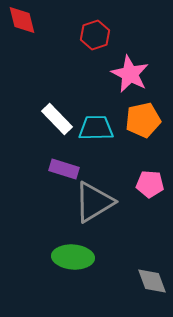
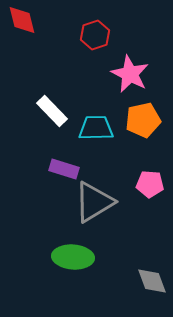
white rectangle: moved 5 px left, 8 px up
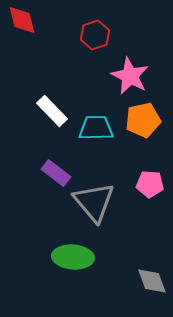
pink star: moved 2 px down
purple rectangle: moved 8 px left, 4 px down; rotated 20 degrees clockwise
gray triangle: rotated 39 degrees counterclockwise
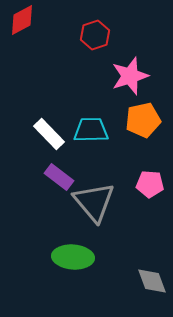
red diamond: rotated 76 degrees clockwise
pink star: rotated 27 degrees clockwise
white rectangle: moved 3 px left, 23 px down
cyan trapezoid: moved 5 px left, 2 px down
purple rectangle: moved 3 px right, 4 px down
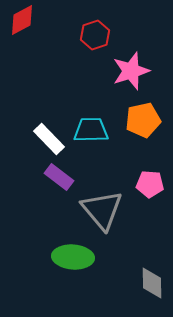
pink star: moved 1 px right, 5 px up
white rectangle: moved 5 px down
gray triangle: moved 8 px right, 8 px down
gray diamond: moved 2 px down; rotated 20 degrees clockwise
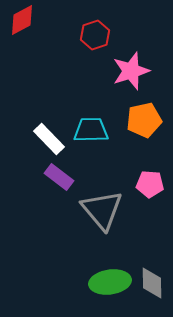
orange pentagon: moved 1 px right
green ellipse: moved 37 px right, 25 px down; rotated 12 degrees counterclockwise
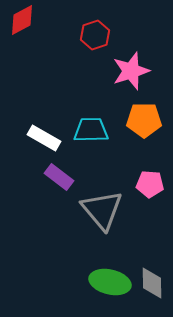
orange pentagon: rotated 12 degrees clockwise
white rectangle: moved 5 px left, 1 px up; rotated 16 degrees counterclockwise
green ellipse: rotated 21 degrees clockwise
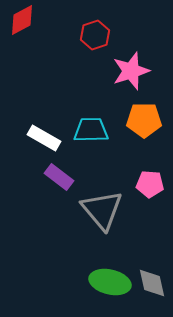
gray diamond: rotated 12 degrees counterclockwise
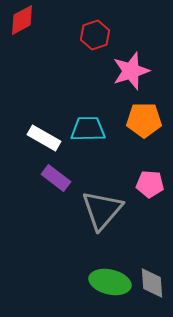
cyan trapezoid: moved 3 px left, 1 px up
purple rectangle: moved 3 px left, 1 px down
gray triangle: rotated 21 degrees clockwise
gray diamond: rotated 8 degrees clockwise
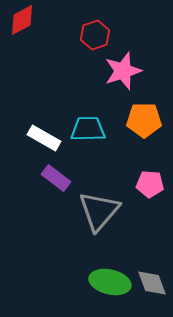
pink star: moved 8 px left
gray triangle: moved 3 px left, 1 px down
gray diamond: rotated 16 degrees counterclockwise
